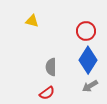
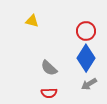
blue diamond: moved 2 px left, 2 px up
gray semicircle: moved 2 px left, 1 px down; rotated 48 degrees counterclockwise
gray arrow: moved 1 px left, 2 px up
red semicircle: moved 2 px right; rotated 35 degrees clockwise
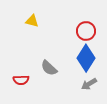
red semicircle: moved 28 px left, 13 px up
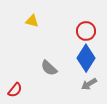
red semicircle: moved 6 px left, 10 px down; rotated 49 degrees counterclockwise
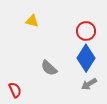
red semicircle: rotated 63 degrees counterclockwise
